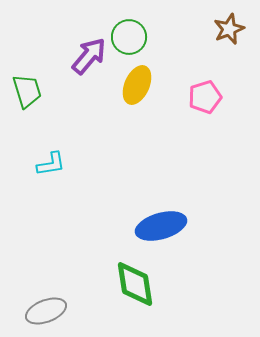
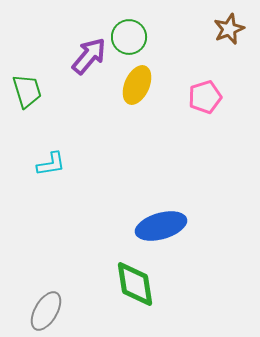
gray ellipse: rotated 39 degrees counterclockwise
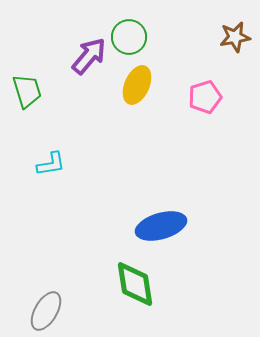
brown star: moved 6 px right, 8 px down; rotated 12 degrees clockwise
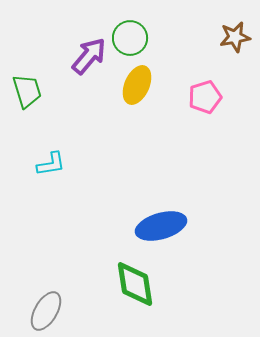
green circle: moved 1 px right, 1 px down
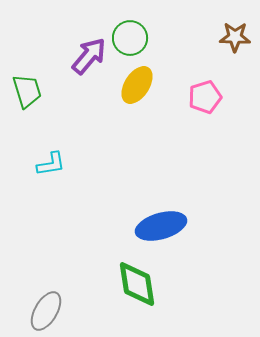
brown star: rotated 12 degrees clockwise
yellow ellipse: rotated 9 degrees clockwise
green diamond: moved 2 px right
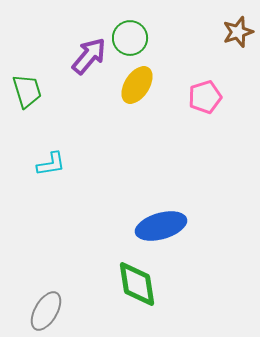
brown star: moved 3 px right, 5 px up; rotated 20 degrees counterclockwise
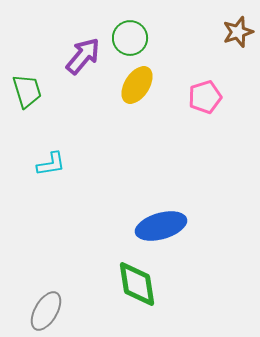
purple arrow: moved 6 px left
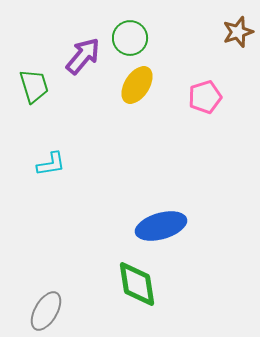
green trapezoid: moved 7 px right, 5 px up
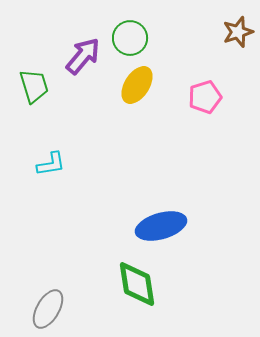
gray ellipse: moved 2 px right, 2 px up
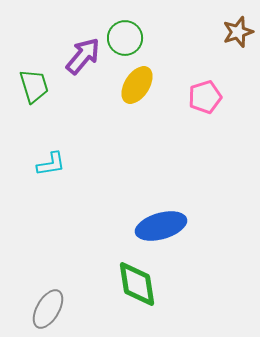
green circle: moved 5 px left
